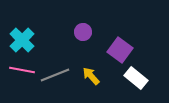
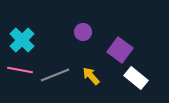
pink line: moved 2 px left
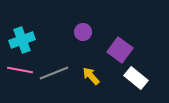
cyan cross: rotated 25 degrees clockwise
gray line: moved 1 px left, 2 px up
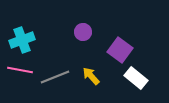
gray line: moved 1 px right, 4 px down
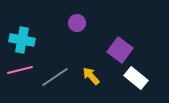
purple circle: moved 6 px left, 9 px up
cyan cross: rotated 30 degrees clockwise
pink line: rotated 25 degrees counterclockwise
gray line: rotated 12 degrees counterclockwise
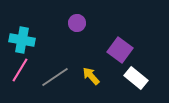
pink line: rotated 45 degrees counterclockwise
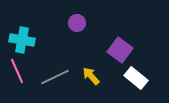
pink line: moved 3 px left, 1 px down; rotated 55 degrees counterclockwise
gray line: rotated 8 degrees clockwise
